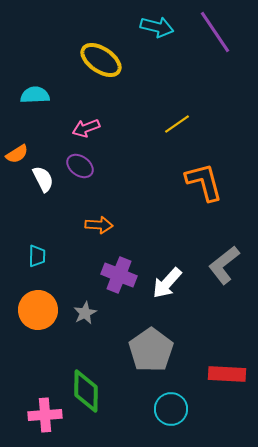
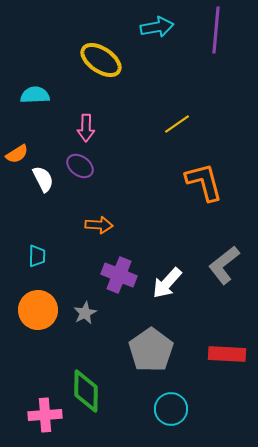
cyan arrow: rotated 24 degrees counterclockwise
purple line: moved 1 px right, 2 px up; rotated 39 degrees clockwise
pink arrow: rotated 68 degrees counterclockwise
red rectangle: moved 20 px up
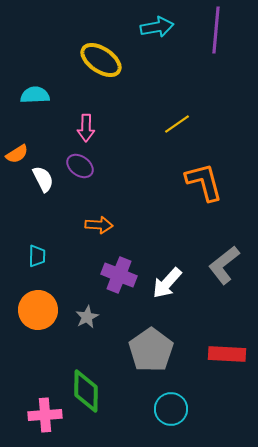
gray star: moved 2 px right, 4 px down
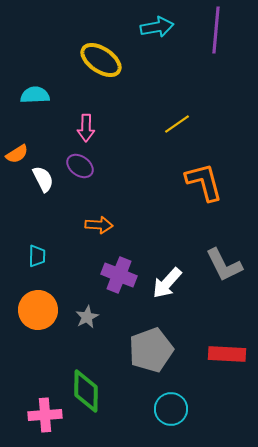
gray L-shape: rotated 78 degrees counterclockwise
gray pentagon: rotated 15 degrees clockwise
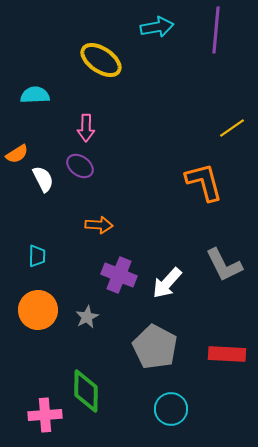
yellow line: moved 55 px right, 4 px down
gray pentagon: moved 4 px right, 3 px up; rotated 24 degrees counterclockwise
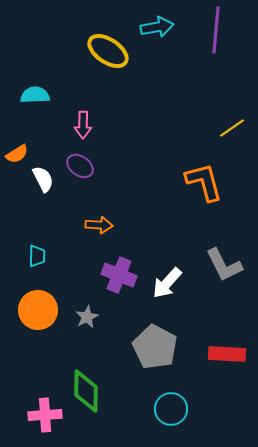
yellow ellipse: moved 7 px right, 9 px up
pink arrow: moved 3 px left, 3 px up
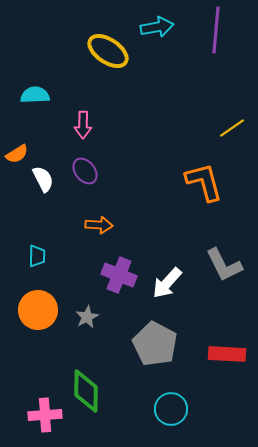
purple ellipse: moved 5 px right, 5 px down; rotated 16 degrees clockwise
gray pentagon: moved 3 px up
